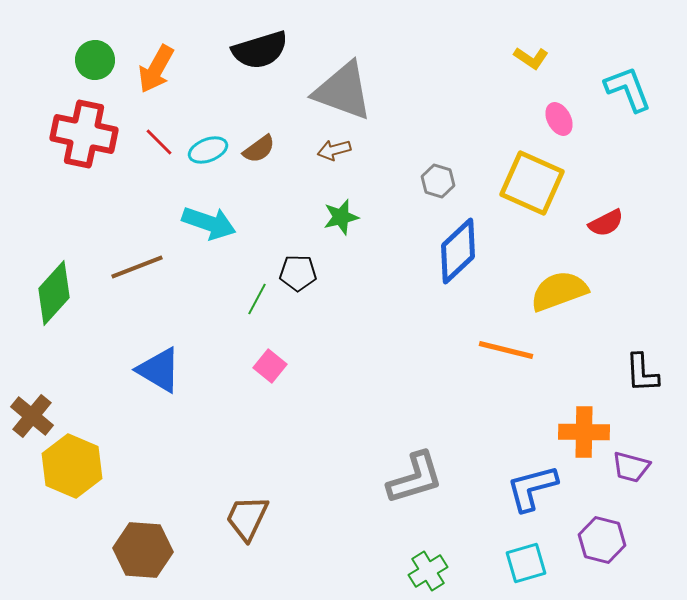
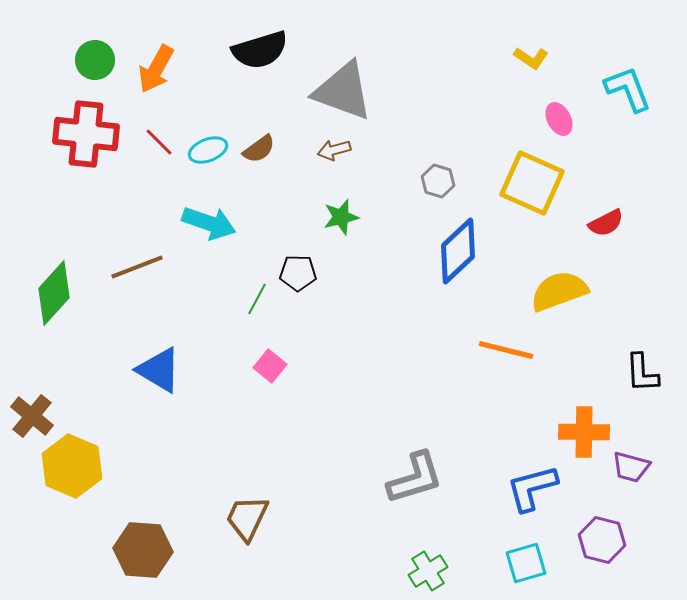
red cross: moved 2 px right; rotated 6 degrees counterclockwise
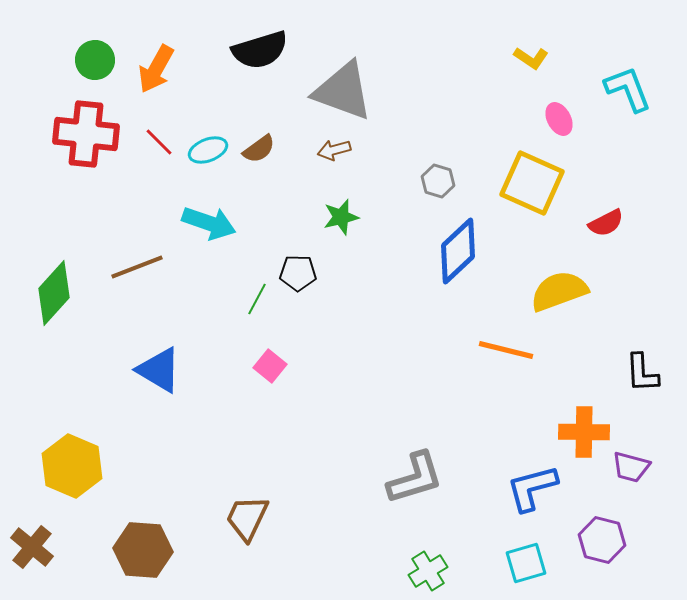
brown cross: moved 131 px down
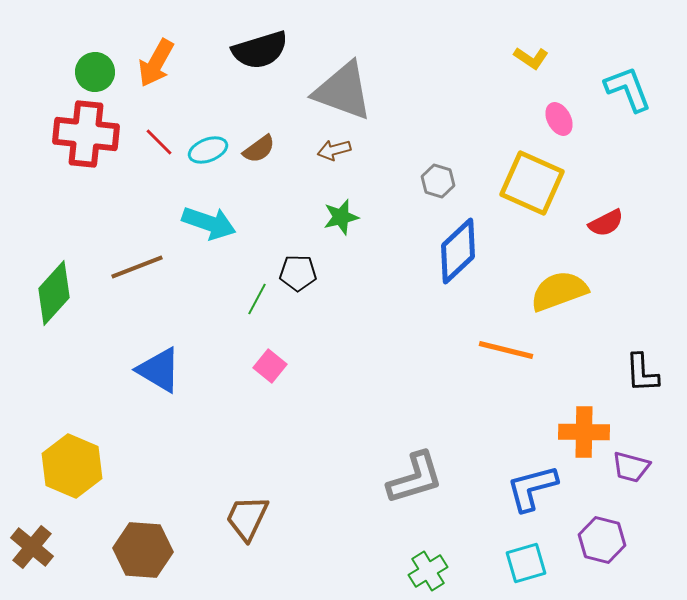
green circle: moved 12 px down
orange arrow: moved 6 px up
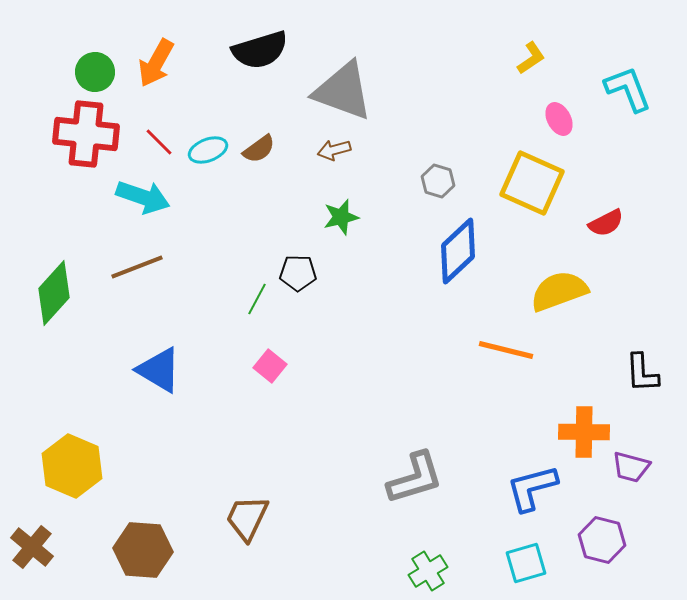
yellow L-shape: rotated 68 degrees counterclockwise
cyan arrow: moved 66 px left, 26 px up
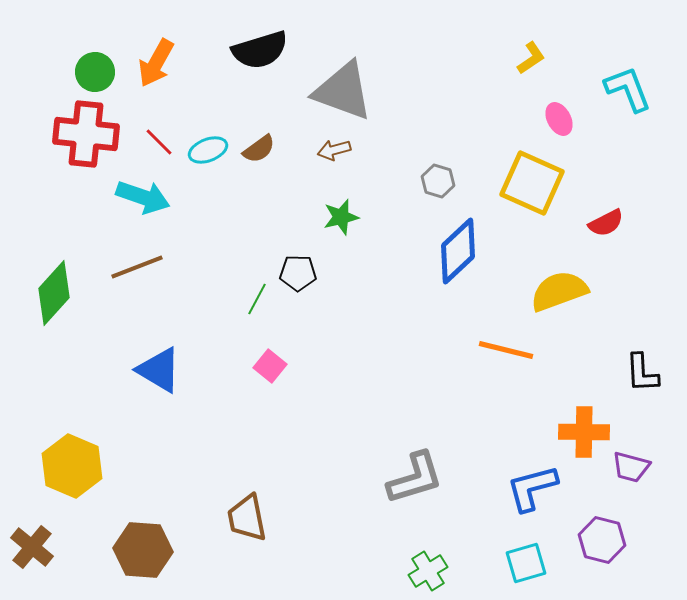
brown trapezoid: rotated 36 degrees counterclockwise
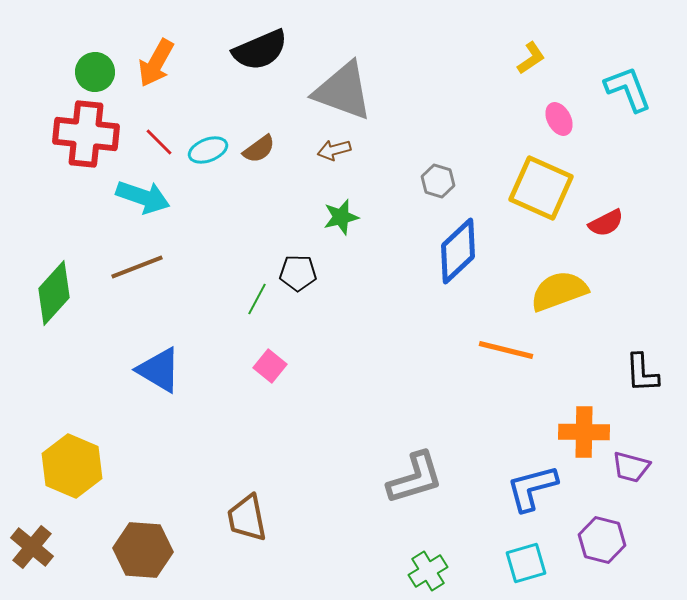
black semicircle: rotated 6 degrees counterclockwise
yellow square: moved 9 px right, 5 px down
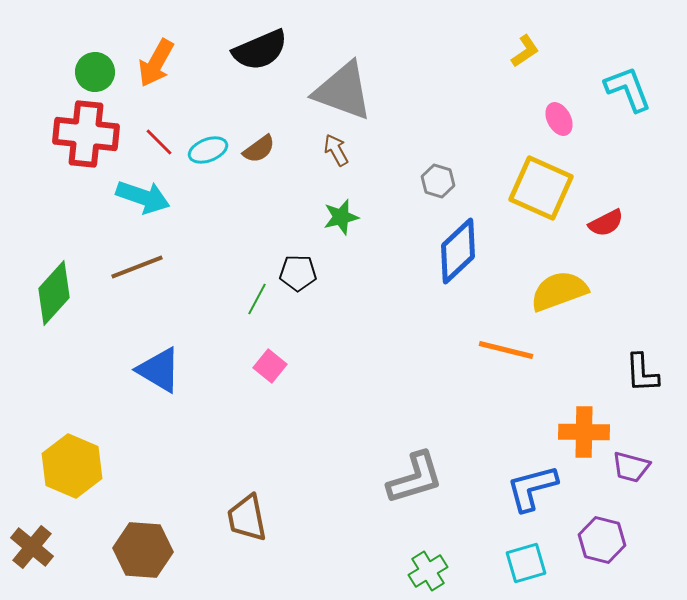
yellow L-shape: moved 6 px left, 7 px up
brown arrow: moved 2 px right; rotated 76 degrees clockwise
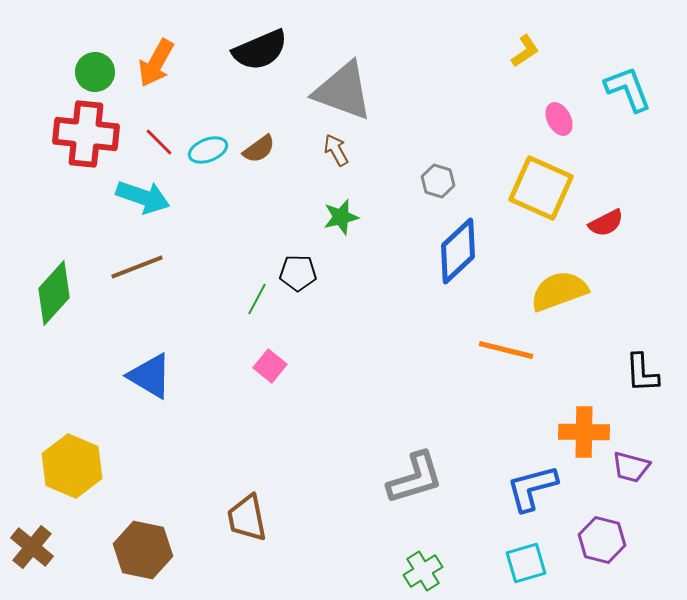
blue triangle: moved 9 px left, 6 px down
brown hexagon: rotated 8 degrees clockwise
green cross: moved 5 px left
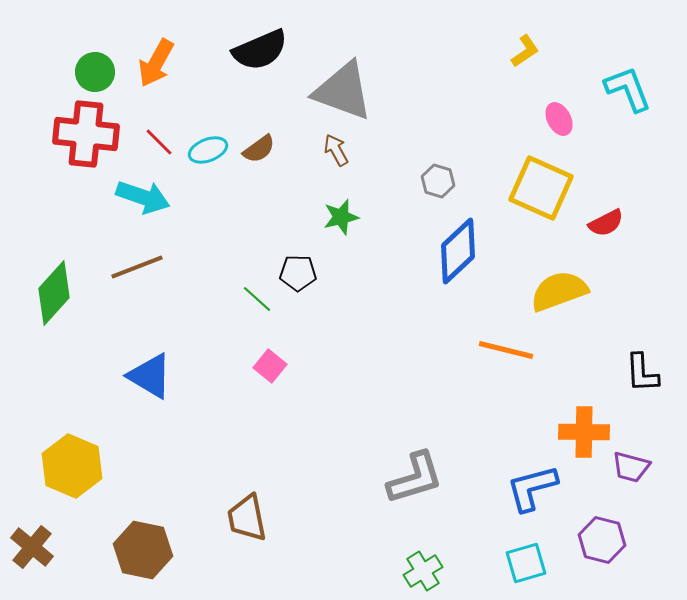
green line: rotated 76 degrees counterclockwise
